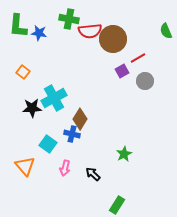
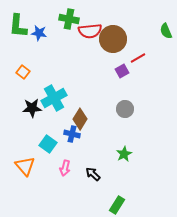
gray circle: moved 20 px left, 28 px down
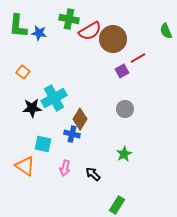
red semicircle: rotated 25 degrees counterclockwise
cyan square: moved 5 px left; rotated 24 degrees counterclockwise
orange triangle: rotated 15 degrees counterclockwise
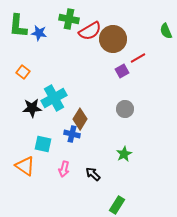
pink arrow: moved 1 px left, 1 px down
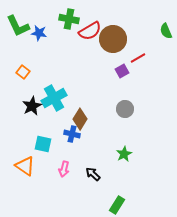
green L-shape: rotated 30 degrees counterclockwise
black star: moved 2 px up; rotated 24 degrees counterclockwise
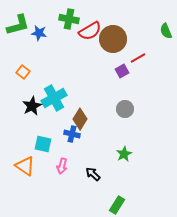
green L-shape: moved 1 px up; rotated 80 degrees counterclockwise
pink arrow: moved 2 px left, 3 px up
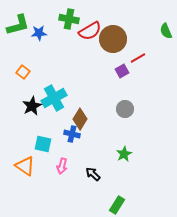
blue star: rotated 14 degrees counterclockwise
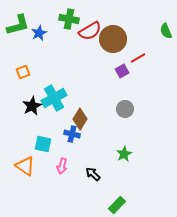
blue star: rotated 21 degrees counterclockwise
orange square: rotated 32 degrees clockwise
green rectangle: rotated 12 degrees clockwise
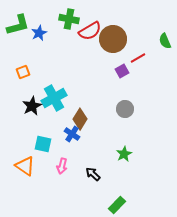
green semicircle: moved 1 px left, 10 px down
blue cross: rotated 21 degrees clockwise
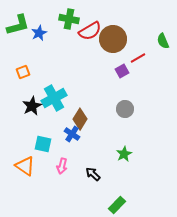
green semicircle: moved 2 px left
